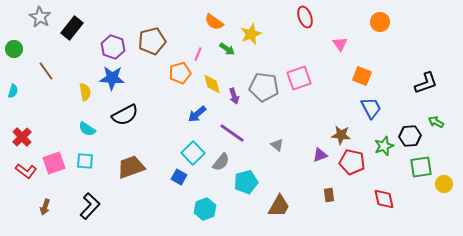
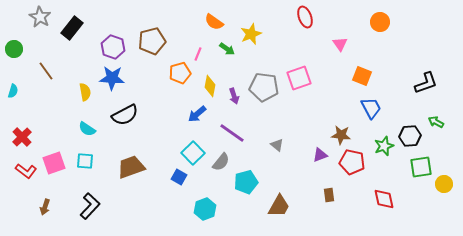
yellow diamond at (212, 84): moved 2 px left, 2 px down; rotated 25 degrees clockwise
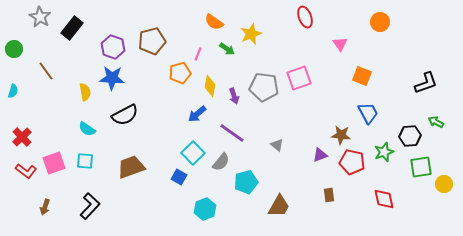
blue trapezoid at (371, 108): moved 3 px left, 5 px down
green star at (384, 146): moved 6 px down
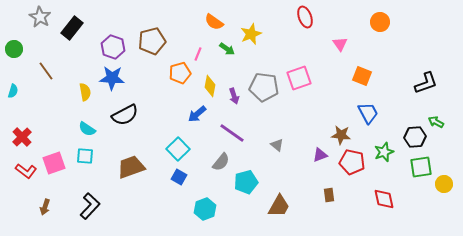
black hexagon at (410, 136): moved 5 px right, 1 px down
cyan square at (193, 153): moved 15 px left, 4 px up
cyan square at (85, 161): moved 5 px up
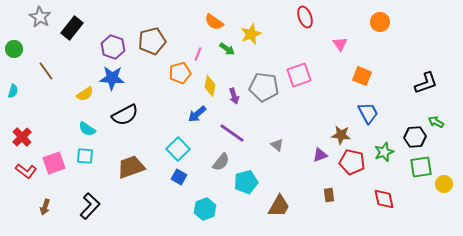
pink square at (299, 78): moved 3 px up
yellow semicircle at (85, 92): moved 2 px down; rotated 66 degrees clockwise
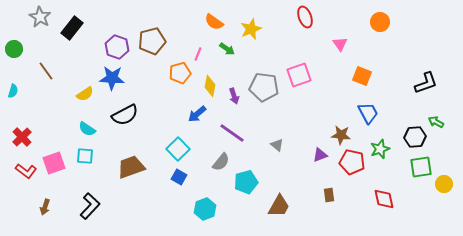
yellow star at (251, 34): moved 5 px up
purple hexagon at (113, 47): moved 4 px right
green star at (384, 152): moved 4 px left, 3 px up
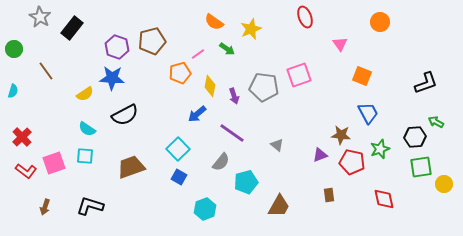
pink line at (198, 54): rotated 32 degrees clockwise
black L-shape at (90, 206): rotated 116 degrees counterclockwise
